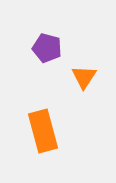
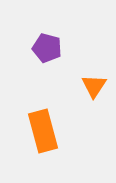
orange triangle: moved 10 px right, 9 px down
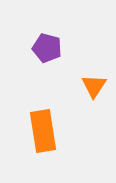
orange rectangle: rotated 6 degrees clockwise
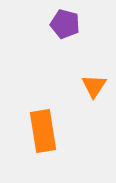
purple pentagon: moved 18 px right, 24 px up
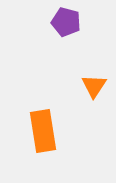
purple pentagon: moved 1 px right, 2 px up
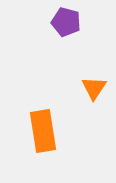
orange triangle: moved 2 px down
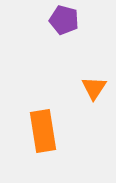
purple pentagon: moved 2 px left, 2 px up
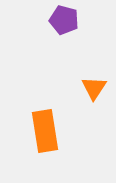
orange rectangle: moved 2 px right
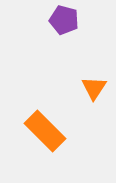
orange rectangle: rotated 36 degrees counterclockwise
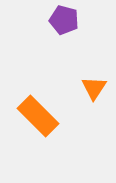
orange rectangle: moved 7 px left, 15 px up
